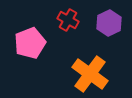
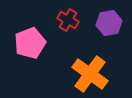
purple hexagon: rotated 15 degrees clockwise
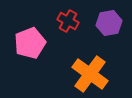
red cross: moved 1 px down
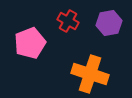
orange cross: rotated 18 degrees counterclockwise
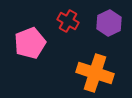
purple hexagon: rotated 15 degrees counterclockwise
orange cross: moved 5 px right, 1 px up
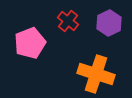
red cross: rotated 10 degrees clockwise
orange cross: moved 1 px right, 1 px down
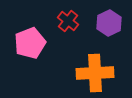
orange cross: moved 1 px left, 1 px up; rotated 21 degrees counterclockwise
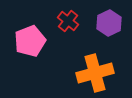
pink pentagon: moved 2 px up
orange cross: rotated 12 degrees counterclockwise
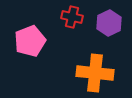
red cross: moved 4 px right, 4 px up; rotated 25 degrees counterclockwise
orange cross: rotated 21 degrees clockwise
